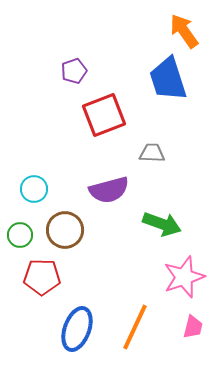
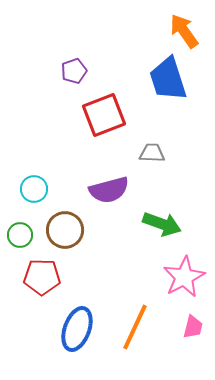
pink star: rotated 9 degrees counterclockwise
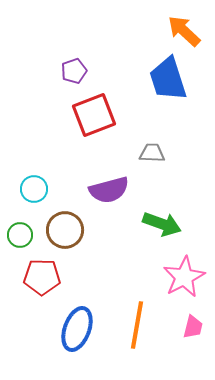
orange arrow: rotated 12 degrees counterclockwise
red square: moved 10 px left
orange line: moved 2 px right, 2 px up; rotated 15 degrees counterclockwise
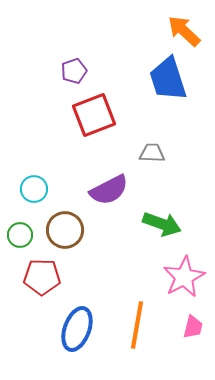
purple semicircle: rotated 12 degrees counterclockwise
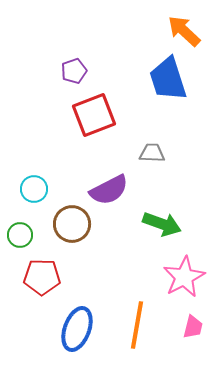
brown circle: moved 7 px right, 6 px up
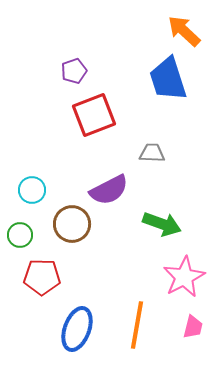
cyan circle: moved 2 px left, 1 px down
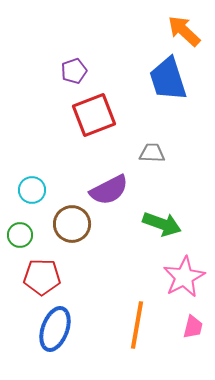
blue ellipse: moved 22 px left
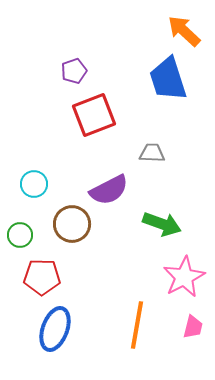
cyan circle: moved 2 px right, 6 px up
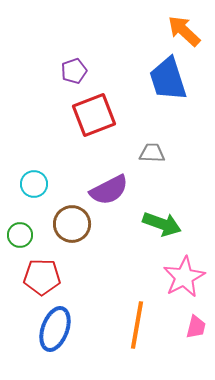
pink trapezoid: moved 3 px right
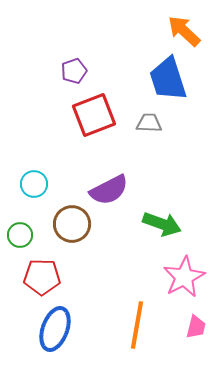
gray trapezoid: moved 3 px left, 30 px up
